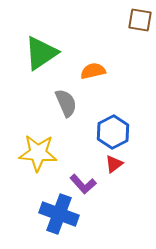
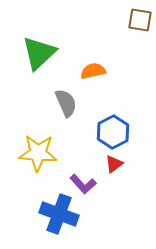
green triangle: moved 2 px left; rotated 9 degrees counterclockwise
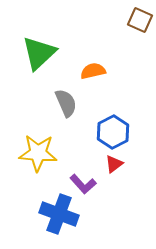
brown square: rotated 15 degrees clockwise
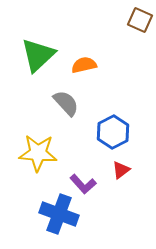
green triangle: moved 1 px left, 2 px down
orange semicircle: moved 9 px left, 6 px up
gray semicircle: rotated 20 degrees counterclockwise
red triangle: moved 7 px right, 6 px down
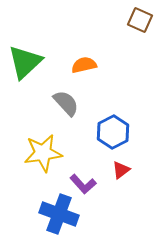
green triangle: moved 13 px left, 7 px down
yellow star: moved 5 px right; rotated 12 degrees counterclockwise
